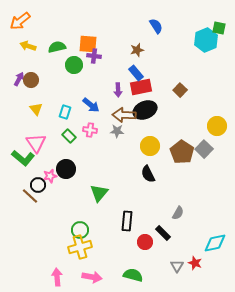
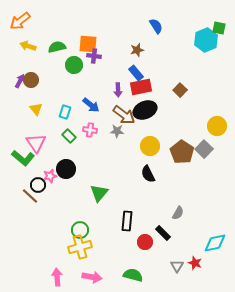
purple arrow at (19, 79): moved 1 px right, 2 px down
brown arrow at (124, 115): rotated 145 degrees counterclockwise
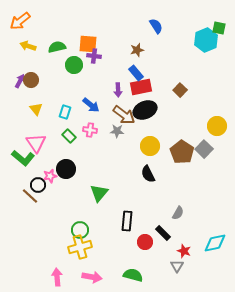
red star at (195, 263): moved 11 px left, 12 px up
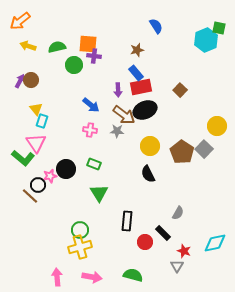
cyan rectangle at (65, 112): moved 23 px left, 9 px down
green rectangle at (69, 136): moved 25 px right, 28 px down; rotated 24 degrees counterclockwise
green triangle at (99, 193): rotated 12 degrees counterclockwise
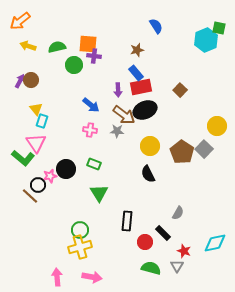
green semicircle at (133, 275): moved 18 px right, 7 px up
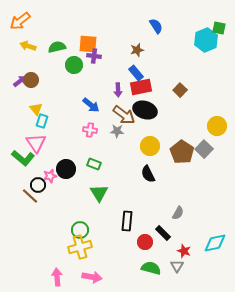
purple arrow at (20, 81): rotated 24 degrees clockwise
black ellipse at (145, 110): rotated 40 degrees clockwise
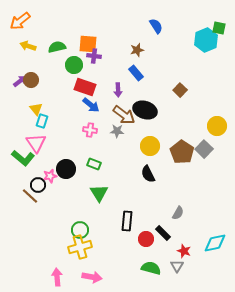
red rectangle at (141, 87): moved 56 px left; rotated 30 degrees clockwise
red circle at (145, 242): moved 1 px right, 3 px up
